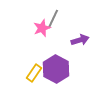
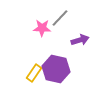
gray line: moved 7 px right, 1 px up; rotated 18 degrees clockwise
pink star: rotated 24 degrees clockwise
purple hexagon: rotated 16 degrees counterclockwise
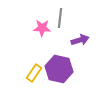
gray line: rotated 36 degrees counterclockwise
purple hexagon: moved 3 px right
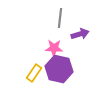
pink star: moved 12 px right, 20 px down
purple arrow: moved 6 px up
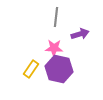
gray line: moved 4 px left, 1 px up
yellow rectangle: moved 3 px left, 4 px up
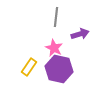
pink star: rotated 24 degrees clockwise
yellow rectangle: moved 2 px left, 2 px up
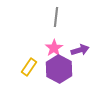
purple arrow: moved 16 px down
pink star: rotated 12 degrees clockwise
purple hexagon: rotated 16 degrees clockwise
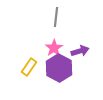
purple arrow: moved 1 px down
purple hexagon: moved 1 px up
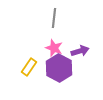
gray line: moved 2 px left, 1 px down
pink star: rotated 18 degrees counterclockwise
